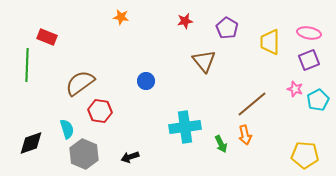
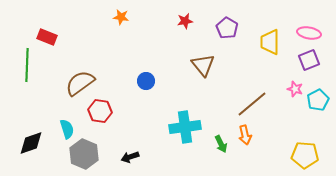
brown triangle: moved 1 px left, 4 px down
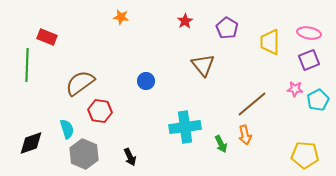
red star: rotated 21 degrees counterclockwise
pink star: rotated 14 degrees counterclockwise
black arrow: rotated 96 degrees counterclockwise
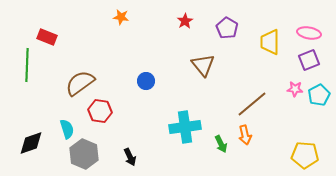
cyan pentagon: moved 1 px right, 5 px up
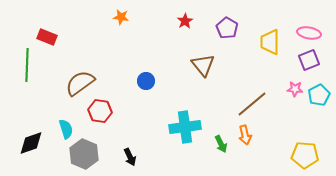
cyan semicircle: moved 1 px left
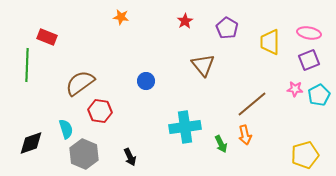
yellow pentagon: rotated 20 degrees counterclockwise
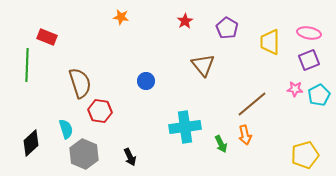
brown semicircle: rotated 108 degrees clockwise
black diamond: rotated 24 degrees counterclockwise
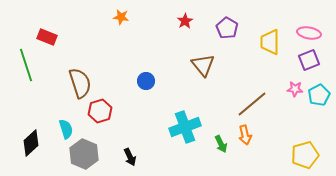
green line: moved 1 px left; rotated 20 degrees counterclockwise
red hexagon: rotated 25 degrees counterclockwise
cyan cross: rotated 12 degrees counterclockwise
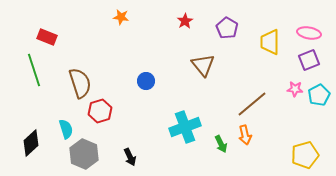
green line: moved 8 px right, 5 px down
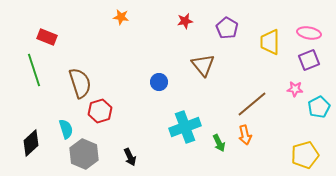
red star: rotated 21 degrees clockwise
blue circle: moved 13 px right, 1 px down
cyan pentagon: moved 12 px down
green arrow: moved 2 px left, 1 px up
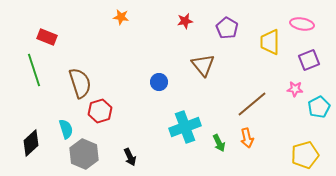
pink ellipse: moved 7 px left, 9 px up
orange arrow: moved 2 px right, 3 px down
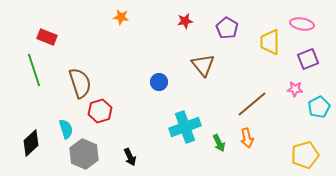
purple square: moved 1 px left, 1 px up
